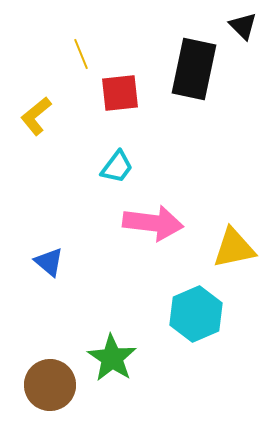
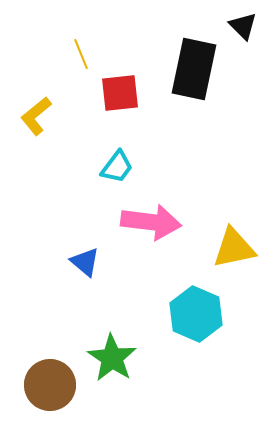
pink arrow: moved 2 px left, 1 px up
blue triangle: moved 36 px right
cyan hexagon: rotated 14 degrees counterclockwise
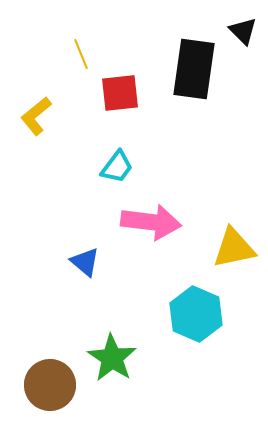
black triangle: moved 5 px down
black rectangle: rotated 4 degrees counterclockwise
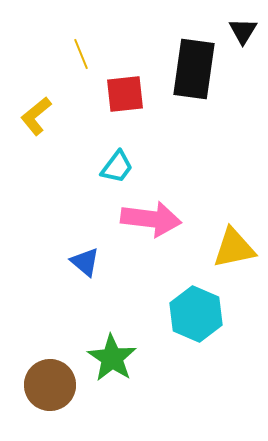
black triangle: rotated 16 degrees clockwise
red square: moved 5 px right, 1 px down
pink arrow: moved 3 px up
